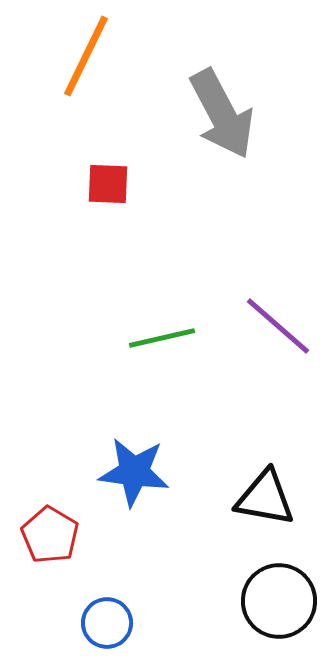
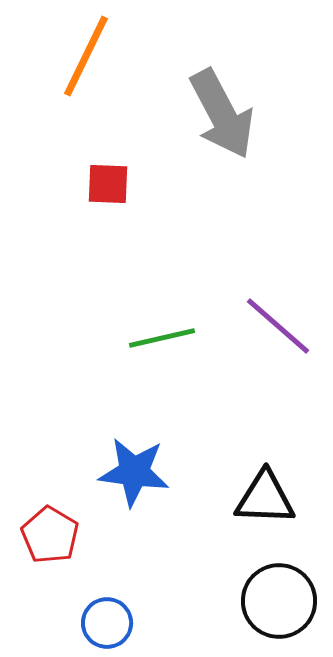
black triangle: rotated 8 degrees counterclockwise
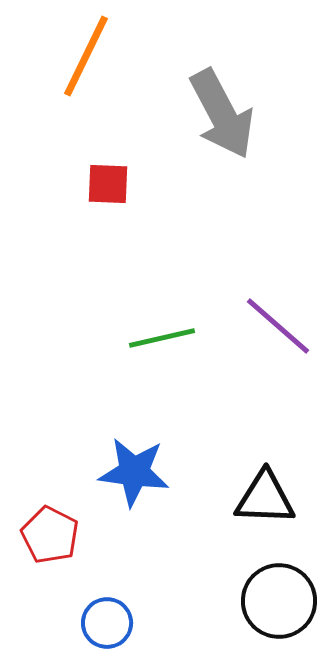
red pentagon: rotated 4 degrees counterclockwise
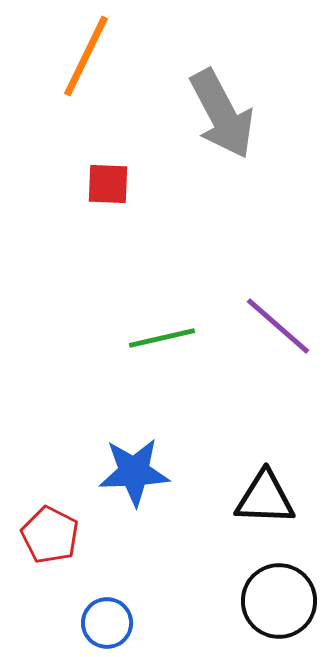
blue star: rotated 10 degrees counterclockwise
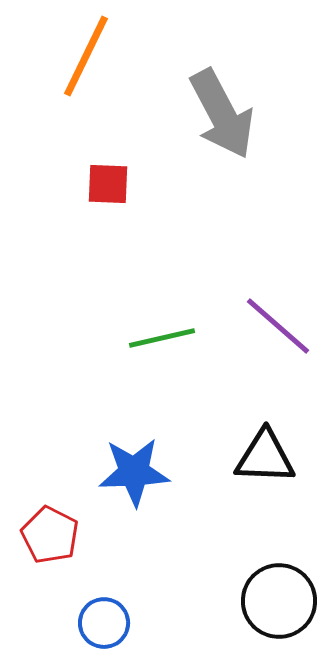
black triangle: moved 41 px up
blue circle: moved 3 px left
